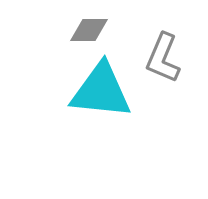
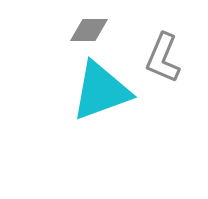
cyan triangle: rotated 26 degrees counterclockwise
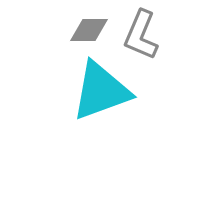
gray L-shape: moved 22 px left, 23 px up
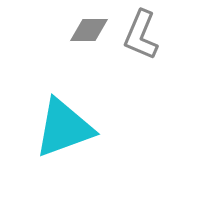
cyan triangle: moved 37 px left, 37 px down
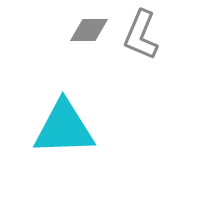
cyan triangle: rotated 18 degrees clockwise
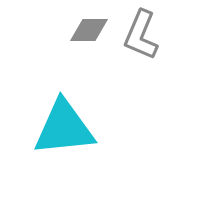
cyan triangle: rotated 4 degrees counterclockwise
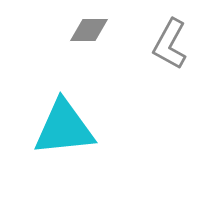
gray L-shape: moved 29 px right, 9 px down; rotated 6 degrees clockwise
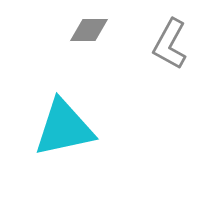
cyan triangle: rotated 6 degrees counterclockwise
